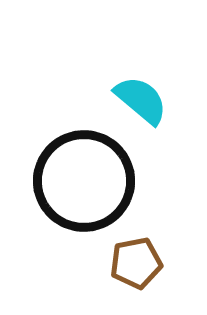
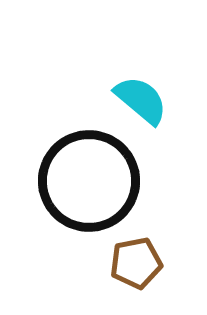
black circle: moved 5 px right
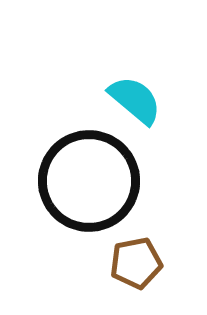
cyan semicircle: moved 6 px left
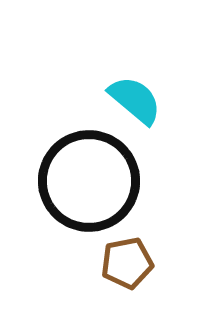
brown pentagon: moved 9 px left
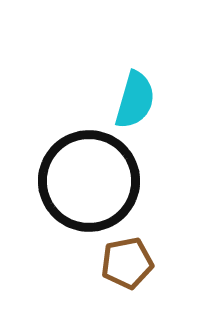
cyan semicircle: rotated 66 degrees clockwise
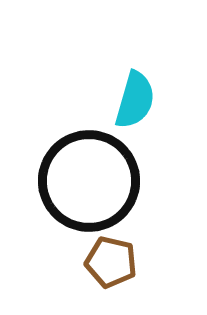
brown pentagon: moved 16 px left, 1 px up; rotated 24 degrees clockwise
